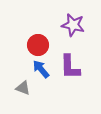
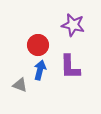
blue arrow: moved 1 px left, 1 px down; rotated 54 degrees clockwise
gray triangle: moved 3 px left, 3 px up
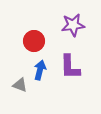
purple star: rotated 20 degrees counterclockwise
red circle: moved 4 px left, 4 px up
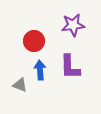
blue arrow: rotated 18 degrees counterclockwise
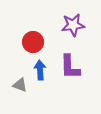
red circle: moved 1 px left, 1 px down
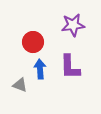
blue arrow: moved 1 px up
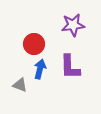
red circle: moved 1 px right, 2 px down
blue arrow: rotated 18 degrees clockwise
